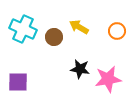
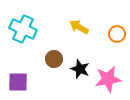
orange circle: moved 3 px down
brown circle: moved 22 px down
black star: rotated 12 degrees clockwise
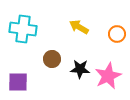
cyan cross: rotated 16 degrees counterclockwise
brown circle: moved 2 px left
black star: rotated 18 degrees counterclockwise
pink star: moved 3 px up; rotated 16 degrees counterclockwise
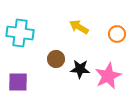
cyan cross: moved 3 px left, 4 px down
brown circle: moved 4 px right
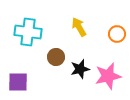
yellow arrow: rotated 30 degrees clockwise
cyan cross: moved 8 px right, 1 px up
brown circle: moved 2 px up
black star: rotated 18 degrees counterclockwise
pink star: rotated 12 degrees clockwise
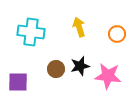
yellow arrow: rotated 12 degrees clockwise
cyan cross: moved 3 px right
brown circle: moved 12 px down
black star: moved 3 px up
pink star: rotated 20 degrees clockwise
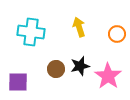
pink star: rotated 28 degrees clockwise
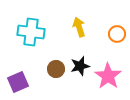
purple square: rotated 25 degrees counterclockwise
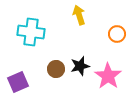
yellow arrow: moved 12 px up
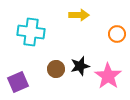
yellow arrow: rotated 108 degrees clockwise
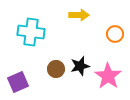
orange circle: moved 2 px left
